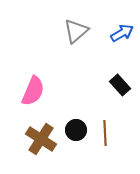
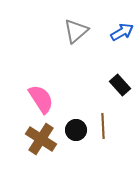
blue arrow: moved 1 px up
pink semicircle: moved 8 px right, 8 px down; rotated 56 degrees counterclockwise
brown line: moved 2 px left, 7 px up
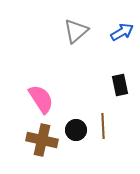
black rectangle: rotated 30 degrees clockwise
brown cross: moved 1 px right, 1 px down; rotated 20 degrees counterclockwise
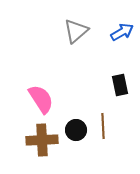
brown cross: rotated 16 degrees counterclockwise
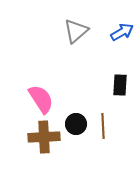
black rectangle: rotated 15 degrees clockwise
black circle: moved 6 px up
brown cross: moved 2 px right, 3 px up
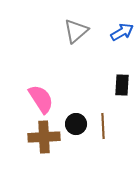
black rectangle: moved 2 px right
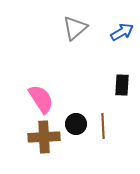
gray triangle: moved 1 px left, 3 px up
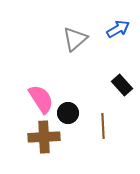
gray triangle: moved 11 px down
blue arrow: moved 4 px left, 3 px up
black rectangle: rotated 45 degrees counterclockwise
black circle: moved 8 px left, 11 px up
